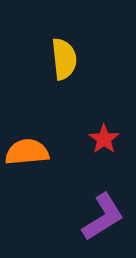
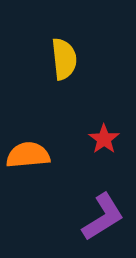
orange semicircle: moved 1 px right, 3 px down
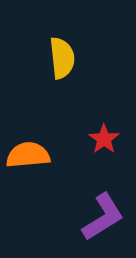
yellow semicircle: moved 2 px left, 1 px up
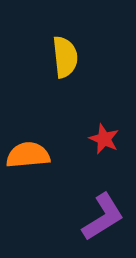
yellow semicircle: moved 3 px right, 1 px up
red star: rotated 12 degrees counterclockwise
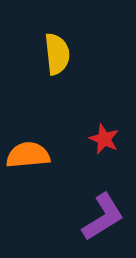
yellow semicircle: moved 8 px left, 3 px up
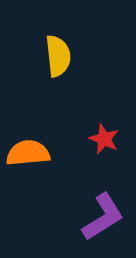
yellow semicircle: moved 1 px right, 2 px down
orange semicircle: moved 2 px up
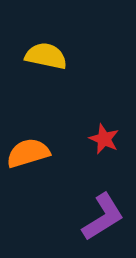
yellow semicircle: moved 12 px left; rotated 72 degrees counterclockwise
orange semicircle: rotated 12 degrees counterclockwise
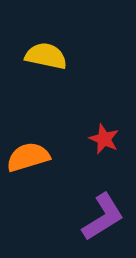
orange semicircle: moved 4 px down
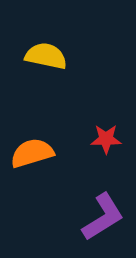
red star: moved 2 px right; rotated 24 degrees counterclockwise
orange semicircle: moved 4 px right, 4 px up
